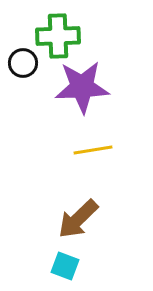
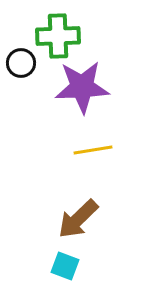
black circle: moved 2 px left
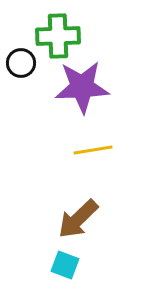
cyan square: moved 1 px up
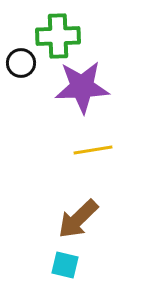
cyan square: rotated 8 degrees counterclockwise
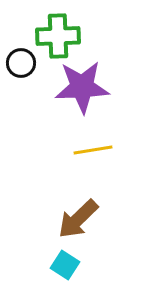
cyan square: rotated 20 degrees clockwise
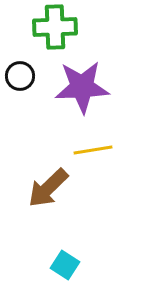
green cross: moved 3 px left, 9 px up
black circle: moved 1 px left, 13 px down
brown arrow: moved 30 px left, 31 px up
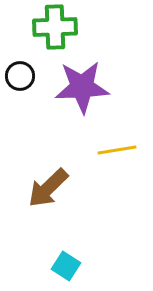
yellow line: moved 24 px right
cyan square: moved 1 px right, 1 px down
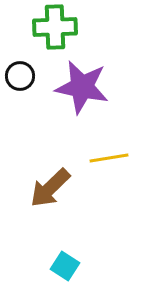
purple star: rotated 14 degrees clockwise
yellow line: moved 8 px left, 8 px down
brown arrow: moved 2 px right
cyan square: moved 1 px left
